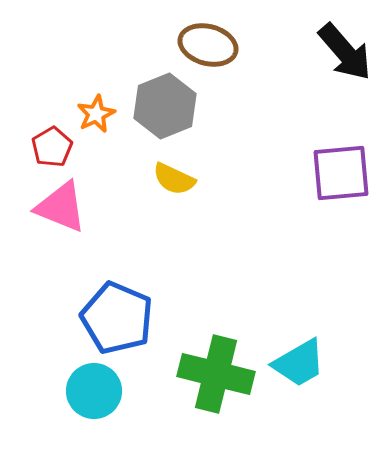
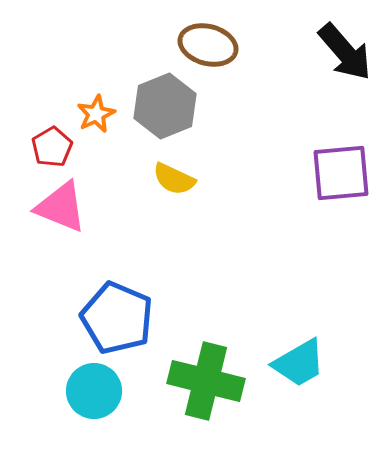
green cross: moved 10 px left, 7 px down
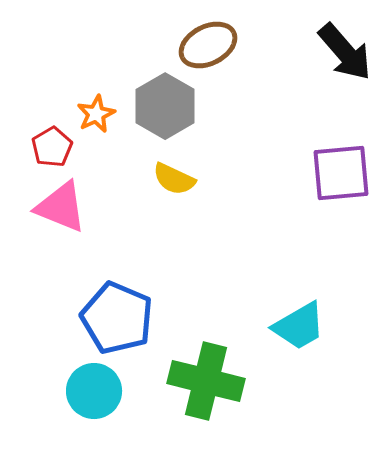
brown ellipse: rotated 42 degrees counterclockwise
gray hexagon: rotated 8 degrees counterclockwise
cyan trapezoid: moved 37 px up
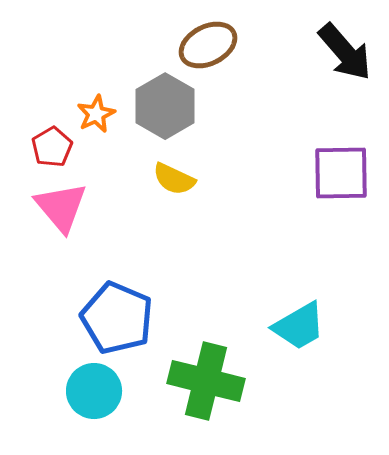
purple square: rotated 4 degrees clockwise
pink triangle: rotated 28 degrees clockwise
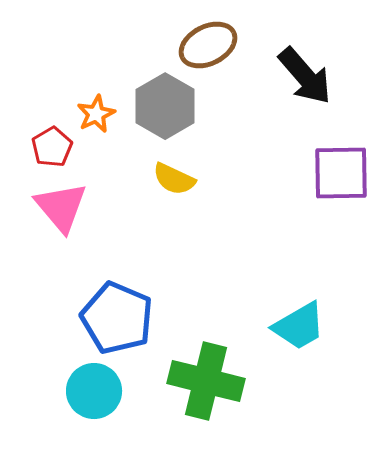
black arrow: moved 40 px left, 24 px down
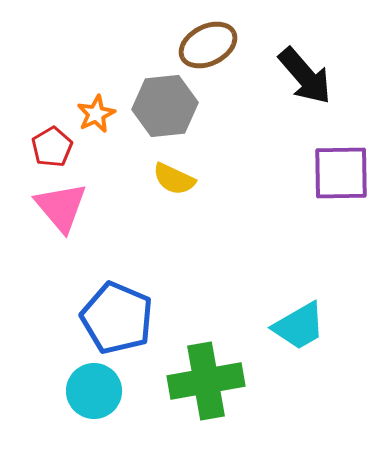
gray hexagon: rotated 24 degrees clockwise
green cross: rotated 24 degrees counterclockwise
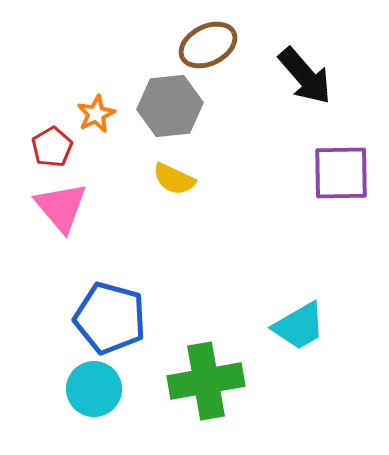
gray hexagon: moved 5 px right
blue pentagon: moved 7 px left; rotated 8 degrees counterclockwise
cyan circle: moved 2 px up
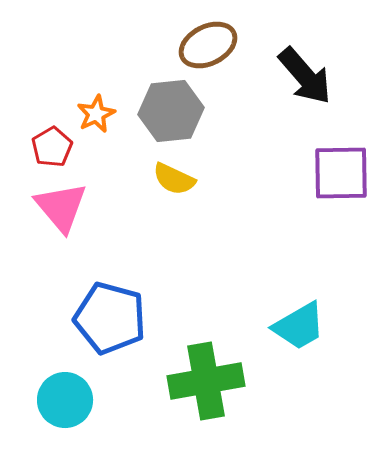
gray hexagon: moved 1 px right, 5 px down
cyan circle: moved 29 px left, 11 px down
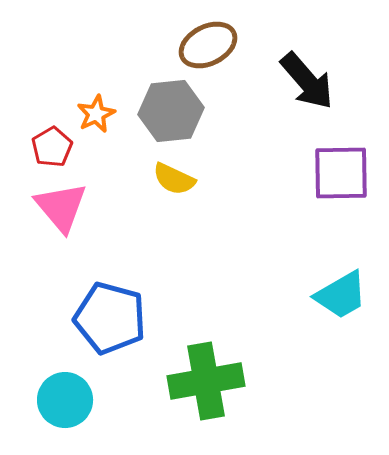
black arrow: moved 2 px right, 5 px down
cyan trapezoid: moved 42 px right, 31 px up
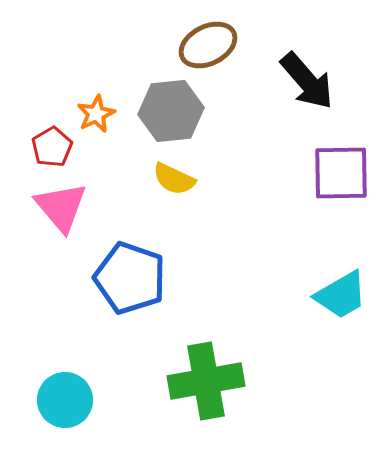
blue pentagon: moved 20 px right, 40 px up; rotated 4 degrees clockwise
